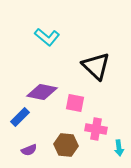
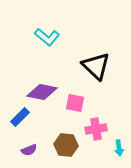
pink cross: rotated 20 degrees counterclockwise
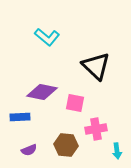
blue rectangle: rotated 42 degrees clockwise
cyan arrow: moved 2 px left, 3 px down
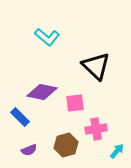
pink square: rotated 18 degrees counterclockwise
blue rectangle: rotated 48 degrees clockwise
brown hexagon: rotated 20 degrees counterclockwise
cyan arrow: rotated 133 degrees counterclockwise
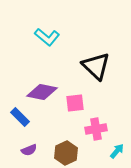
brown hexagon: moved 8 px down; rotated 10 degrees counterclockwise
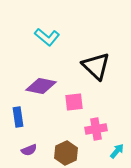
purple diamond: moved 1 px left, 6 px up
pink square: moved 1 px left, 1 px up
blue rectangle: moved 2 px left; rotated 36 degrees clockwise
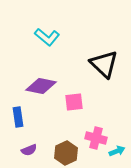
black triangle: moved 8 px right, 2 px up
pink cross: moved 9 px down; rotated 25 degrees clockwise
cyan arrow: rotated 28 degrees clockwise
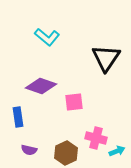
black triangle: moved 2 px right, 6 px up; rotated 20 degrees clockwise
purple diamond: rotated 8 degrees clockwise
purple semicircle: rotated 35 degrees clockwise
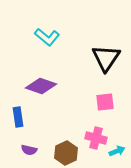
pink square: moved 31 px right
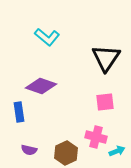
blue rectangle: moved 1 px right, 5 px up
pink cross: moved 1 px up
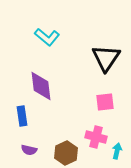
purple diamond: rotated 64 degrees clockwise
blue rectangle: moved 3 px right, 4 px down
cyan arrow: rotated 56 degrees counterclockwise
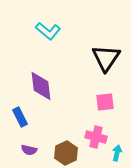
cyan L-shape: moved 1 px right, 6 px up
blue rectangle: moved 2 px left, 1 px down; rotated 18 degrees counterclockwise
cyan arrow: moved 2 px down
